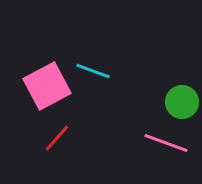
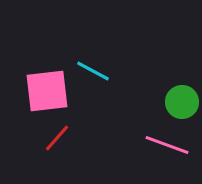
cyan line: rotated 8 degrees clockwise
pink square: moved 5 px down; rotated 21 degrees clockwise
pink line: moved 1 px right, 2 px down
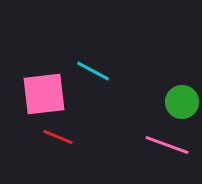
pink square: moved 3 px left, 3 px down
red line: moved 1 px right, 1 px up; rotated 72 degrees clockwise
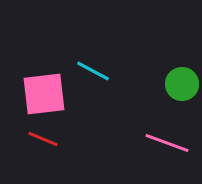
green circle: moved 18 px up
red line: moved 15 px left, 2 px down
pink line: moved 2 px up
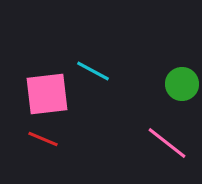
pink square: moved 3 px right
pink line: rotated 18 degrees clockwise
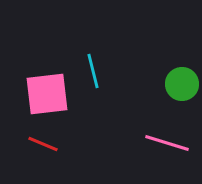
cyan line: rotated 48 degrees clockwise
red line: moved 5 px down
pink line: rotated 21 degrees counterclockwise
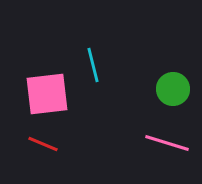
cyan line: moved 6 px up
green circle: moved 9 px left, 5 px down
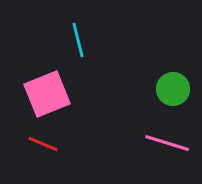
cyan line: moved 15 px left, 25 px up
pink square: rotated 15 degrees counterclockwise
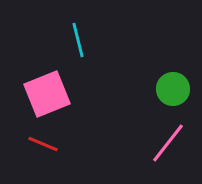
pink line: moved 1 px right; rotated 69 degrees counterclockwise
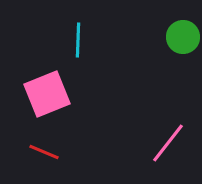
cyan line: rotated 16 degrees clockwise
green circle: moved 10 px right, 52 px up
red line: moved 1 px right, 8 px down
